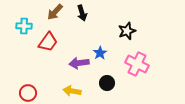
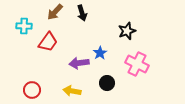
red circle: moved 4 px right, 3 px up
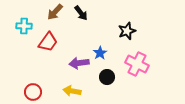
black arrow: moved 1 px left; rotated 21 degrees counterclockwise
black circle: moved 6 px up
red circle: moved 1 px right, 2 px down
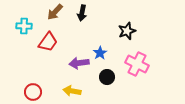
black arrow: moved 1 px right; rotated 49 degrees clockwise
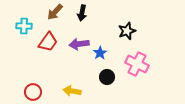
purple arrow: moved 19 px up
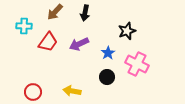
black arrow: moved 3 px right
purple arrow: rotated 18 degrees counterclockwise
blue star: moved 8 px right
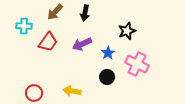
purple arrow: moved 3 px right
red circle: moved 1 px right, 1 px down
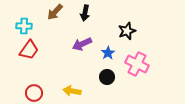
red trapezoid: moved 19 px left, 8 px down
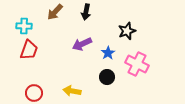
black arrow: moved 1 px right, 1 px up
red trapezoid: rotated 15 degrees counterclockwise
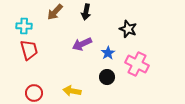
black star: moved 1 px right, 2 px up; rotated 30 degrees counterclockwise
red trapezoid: rotated 35 degrees counterclockwise
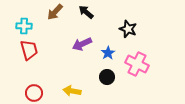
black arrow: rotated 119 degrees clockwise
